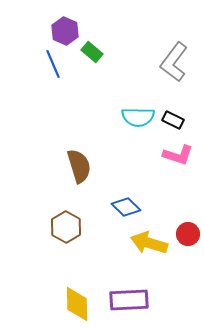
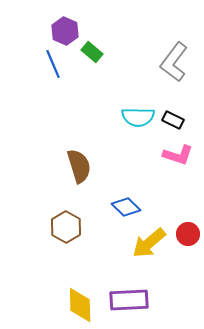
yellow arrow: rotated 57 degrees counterclockwise
yellow diamond: moved 3 px right, 1 px down
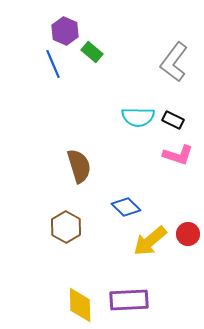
yellow arrow: moved 1 px right, 2 px up
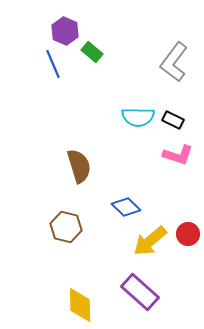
brown hexagon: rotated 16 degrees counterclockwise
purple rectangle: moved 11 px right, 8 px up; rotated 45 degrees clockwise
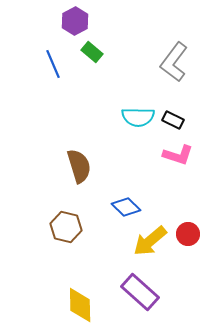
purple hexagon: moved 10 px right, 10 px up; rotated 8 degrees clockwise
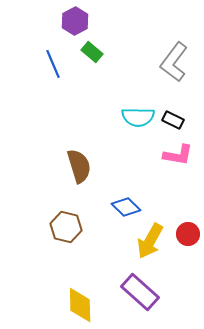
pink L-shape: rotated 8 degrees counterclockwise
yellow arrow: rotated 21 degrees counterclockwise
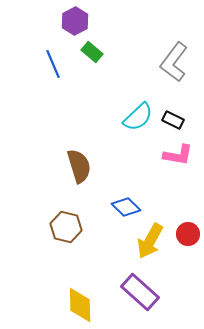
cyan semicircle: rotated 44 degrees counterclockwise
